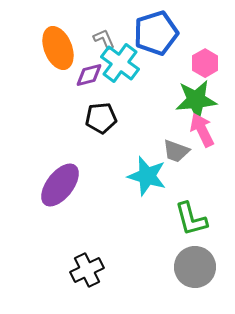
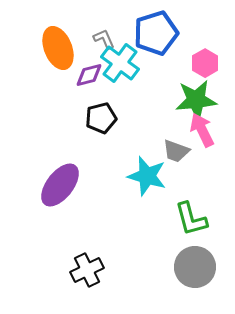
black pentagon: rotated 8 degrees counterclockwise
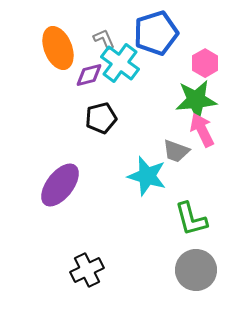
gray circle: moved 1 px right, 3 px down
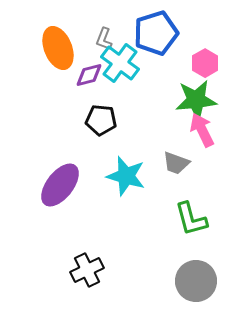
gray L-shape: rotated 135 degrees counterclockwise
black pentagon: moved 2 px down; rotated 20 degrees clockwise
gray trapezoid: moved 12 px down
cyan star: moved 21 px left
gray circle: moved 11 px down
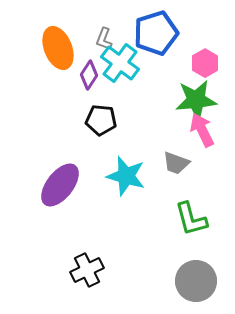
purple diamond: rotated 44 degrees counterclockwise
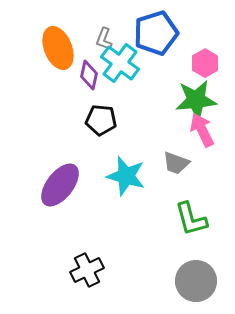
purple diamond: rotated 20 degrees counterclockwise
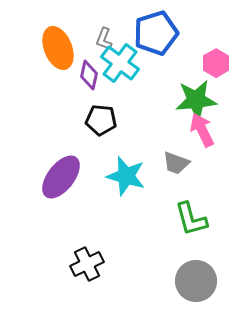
pink hexagon: moved 11 px right
purple ellipse: moved 1 px right, 8 px up
black cross: moved 6 px up
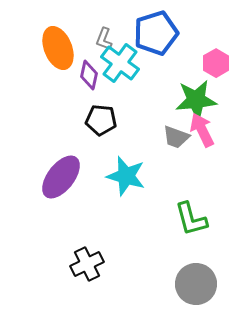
gray trapezoid: moved 26 px up
gray circle: moved 3 px down
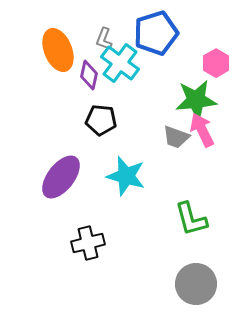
orange ellipse: moved 2 px down
black cross: moved 1 px right, 21 px up; rotated 12 degrees clockwise
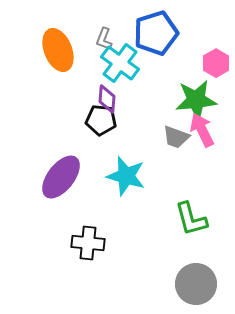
purple diamond: moved 18 px right, 24 px down; rotated 8 degrees counterclockwise
black cross: rotated 20 degrees clockwise
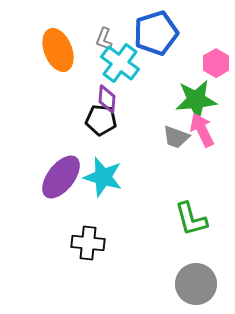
cyan star: moved 23 px left, 1 px down
